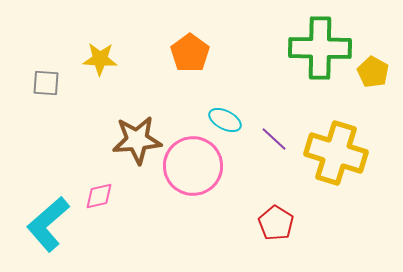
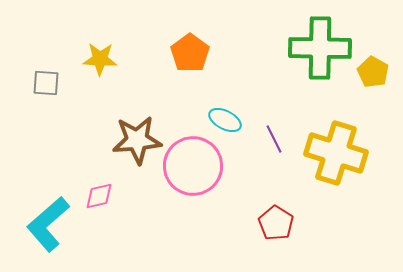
purple line: rotated 20 degrees clockwise
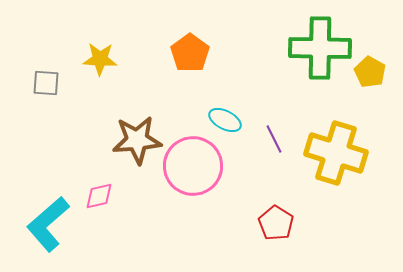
yellow pentagon: moved 3 px left
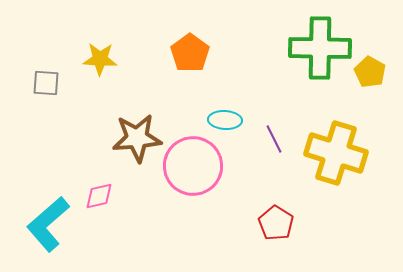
cyan ellipse: rotated 24 degrees counterclockwise
brown star: moved 2 px up
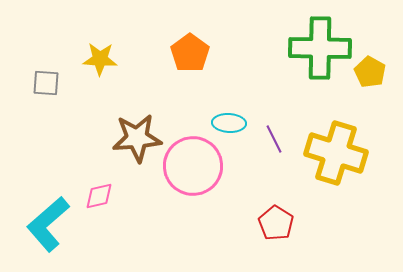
cyan ellipse: moved 4 px right, 3 px down
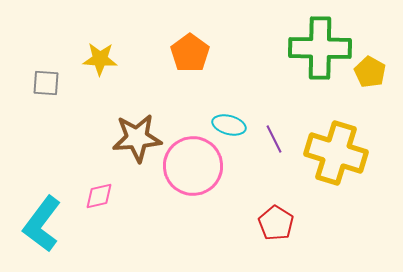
cyan ellipse: moved 2 px down; rotated 12 degrees clockwise
cyan L-shape: moved 6 px left; rotated 12 degrees counterclockwise
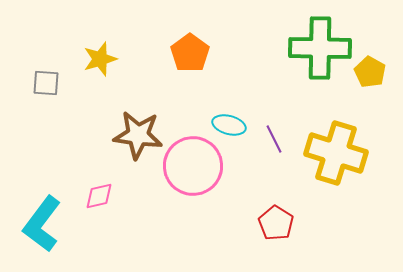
yellow star: rotated 20 degrees counterclockwise
brown star: moved 1 px right, 3 px up; rotated 12 degrees clockwise
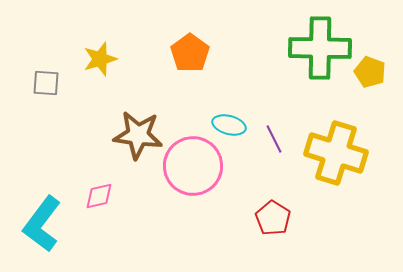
yellow pentagon: rotated 8 degrees counterclockwise
red pentagon: moved 3 px left, 5 px up
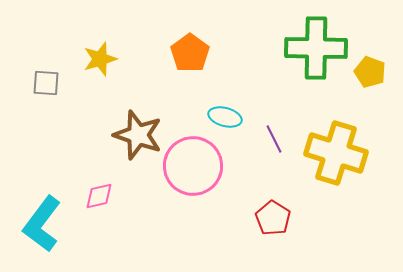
green cross: moved 4 px left
cyan ellipse: moved 4 px left, 8 px up
brown star: rotated 12 degrees clockwise
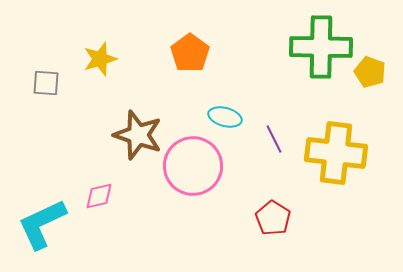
green cross: moved 5 px right, 1 px up
yellow cross: rotated 10 degrees counterclockwise
cyan L-shape: rotated 28 degrees clockwise
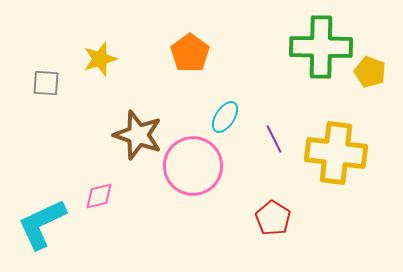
cyan ellipse: rotated 72 degrees counterclockwise
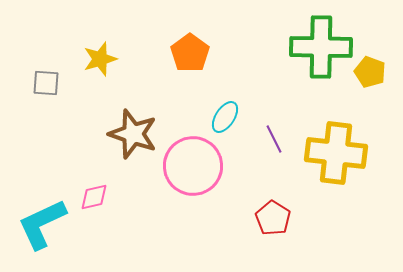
brown star: moved 5 px left, 1 px up
pink diamond: moved 5 px left, 1 px down
